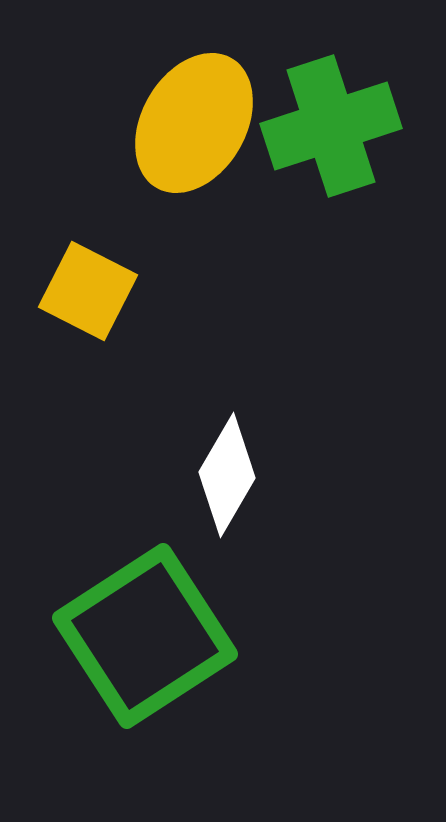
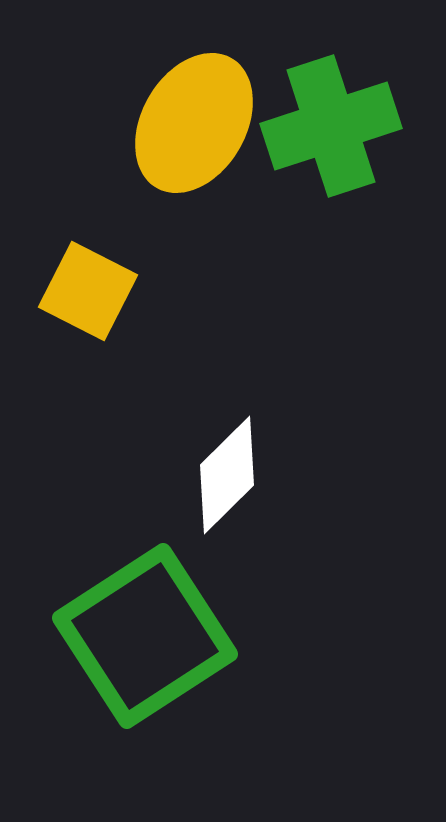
white diamond: rotated 15 degrees clockwise
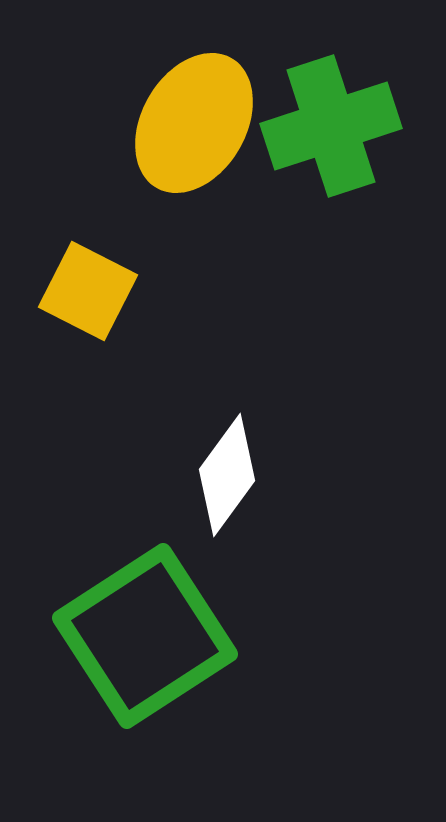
white diamond: rotated 9 degrees counterclockwise
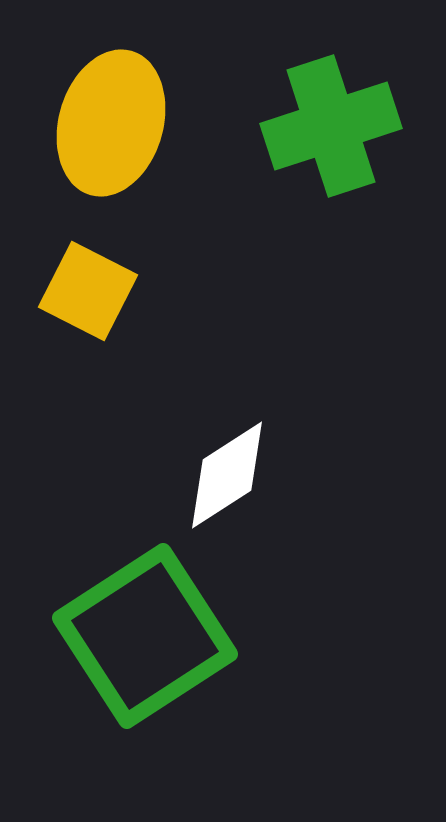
yellow ellipse: moved 83 px left; rotated 14 degrees counterclockwise
white diamond: rotated 21 degrees clockwise
